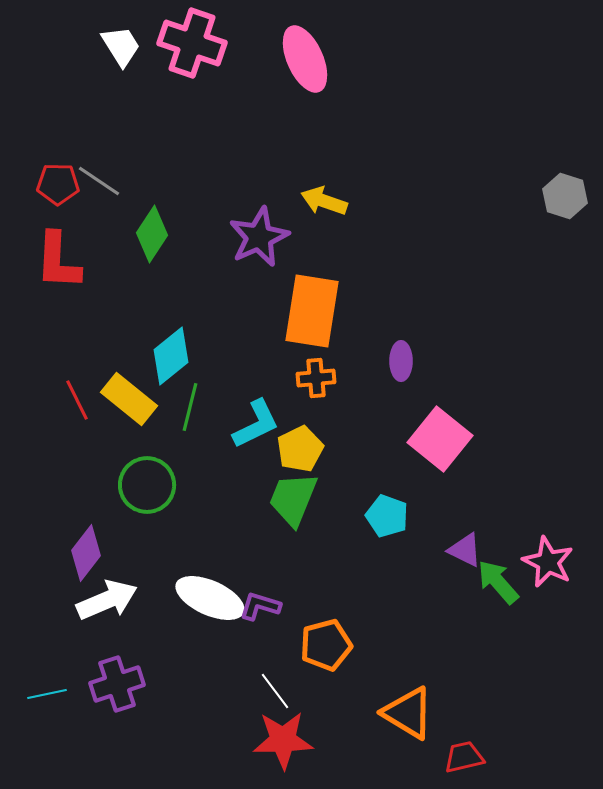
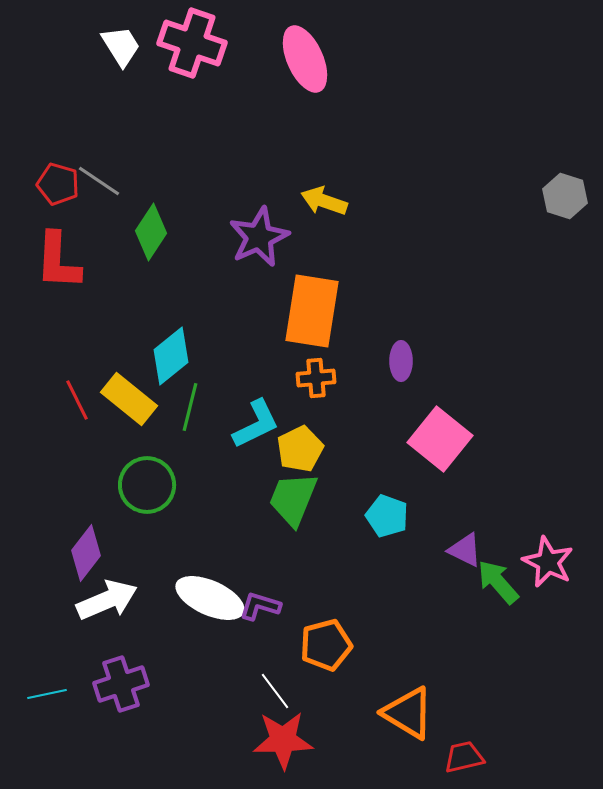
red pentagon: rotated 15 degrees clockwise
green diamond: moved 1 px left, 2 px up
purple cross: moved 4 px right
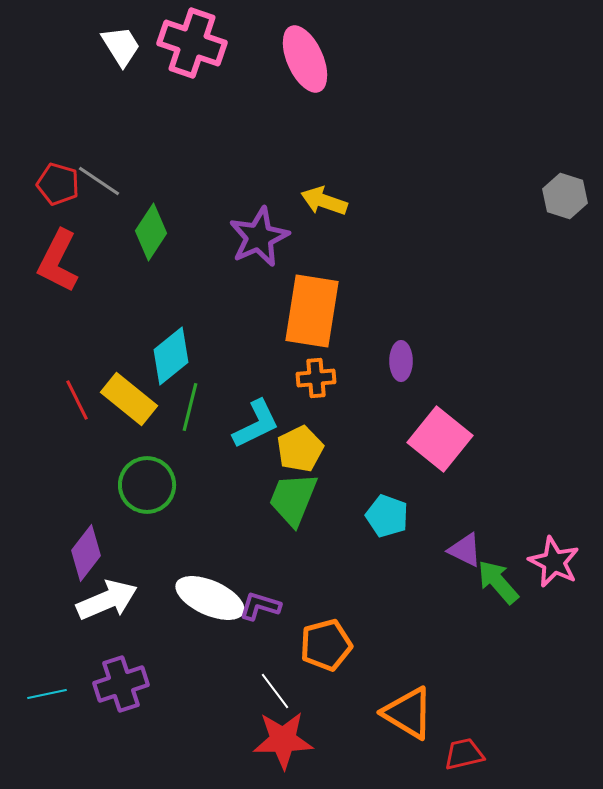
red L-shape: rotated 24 degrees clockwise
pink star: moved 6 px right
red trapezoid: moved 3 px up
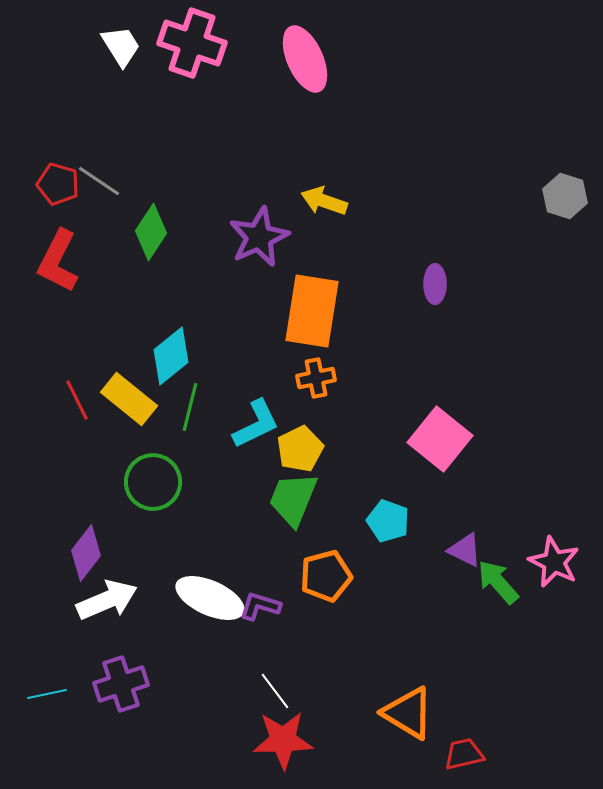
purple ellipse: moved 34 px right, 77 px up
orange cross: rotated 6 degrees counterclockwise
green circle: moved 6 px right, 3 px up
cyan pentagon: moved 1 px right, 5 px down
orange pentagon: moved 69 px up
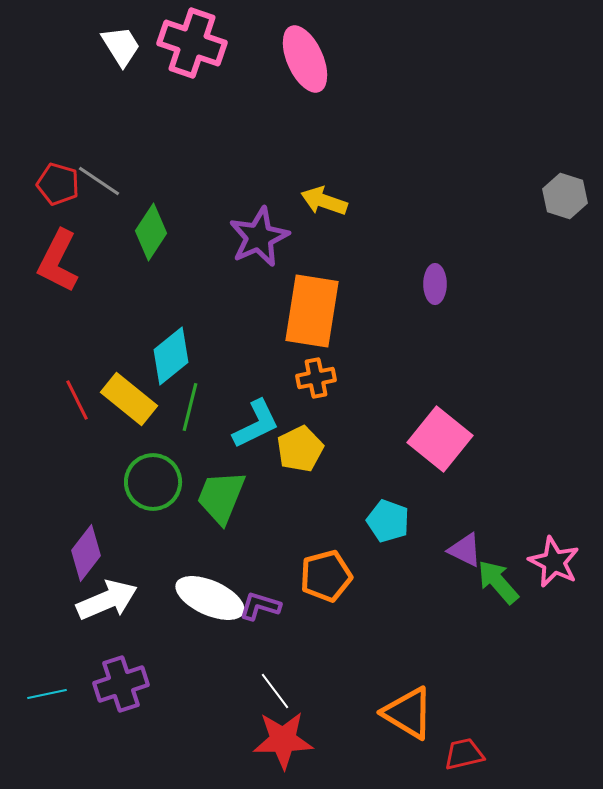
green trapezoid: moved 72 px left, 2 px up
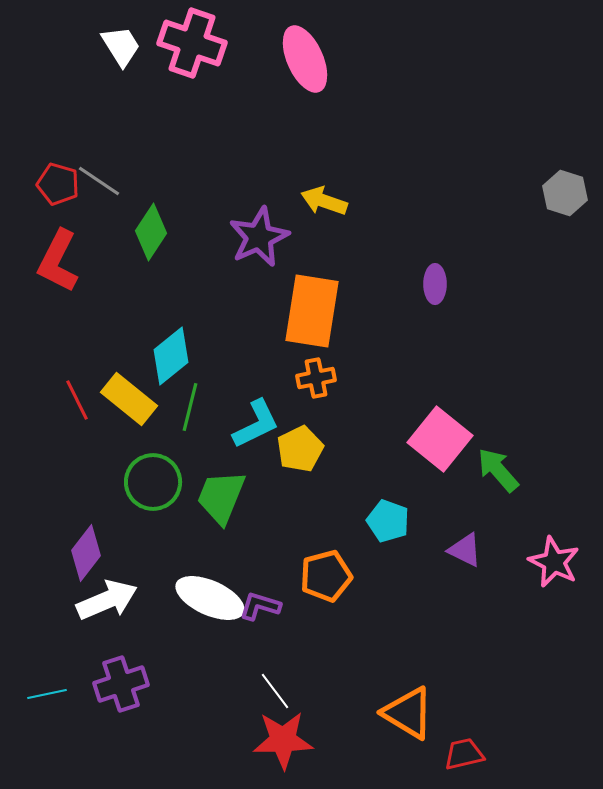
gray hexagon: moved 3 px up
green arrow: moved 112 px up
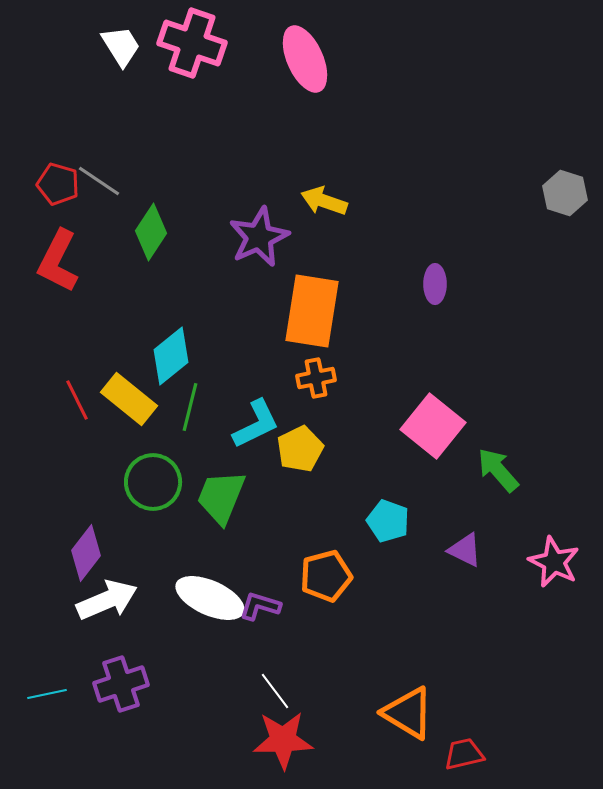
pink square: moved 7 px left, 13 px up
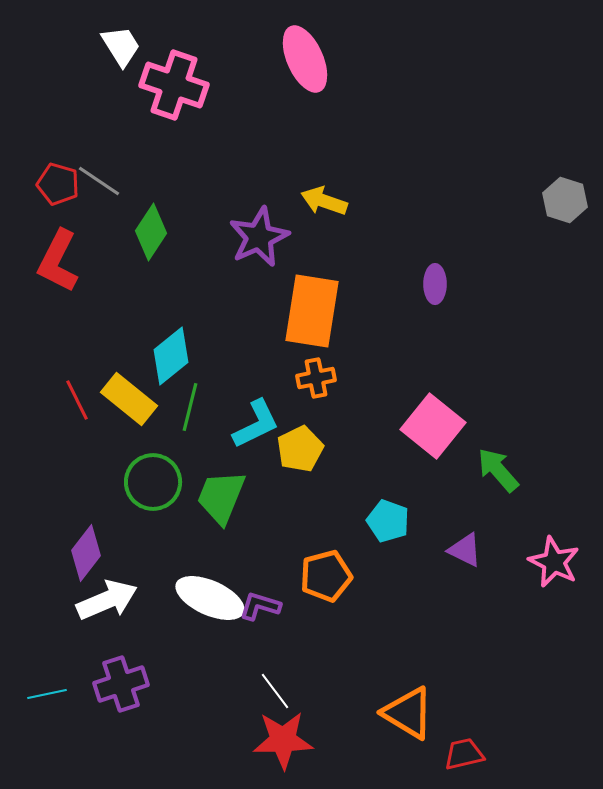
pink cross: moved 18 px left, 42 px down
gray hexagon: moved 7 px down
